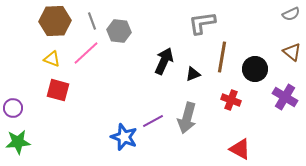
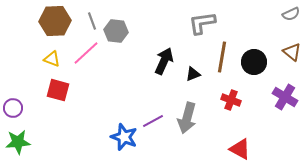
gray hexagon: moved 3 px left
black circle: moved 1 px left, 7 px up
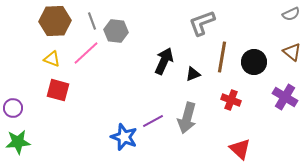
gray L-shape: rotated 12 degrees counterclockwise
red triangle: rotated 15 degrees clockwise
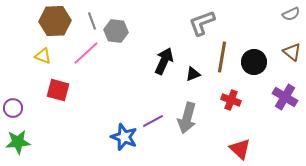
yellow triangle: moved 9 px left, 3 px up
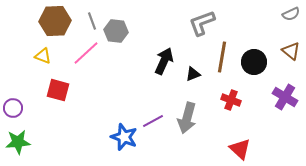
brown triangle: moved 1 px left, 1 px up
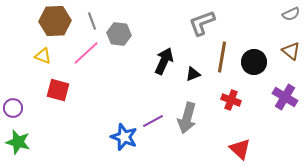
gray hexagon: moved 3 px right, 3 px down
green star: rotated 20 degrees clockwise
